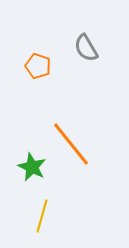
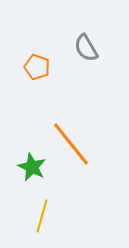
orange pentagon: moved 1 px left, 1 px down
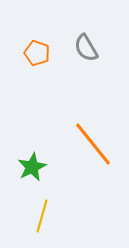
orange pentagon: moved 14 px up
orange line: moved 22 px right
green star: rotated 20 degrees clockwise
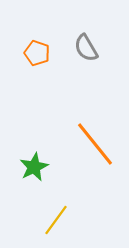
orange line: moved 2 px right
green star: moved 2 px right
yellow line: moved 14 px right, 4 px down; rotated 20 degrees clockwise
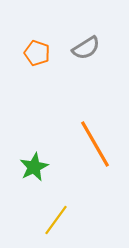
gray semicircle: rotated 92 degrees counterclockwise
orange line: rotated 9 degrees clockwise
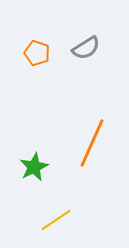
orange line: moved 3 px left, 1 px up; rotated 54 degrees clockwise
yellow line: rotated 20 degrees clockwise
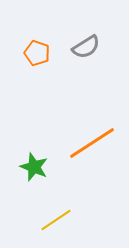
gray semicircle: moved 1 px up
orange line: rotated 33 degrees clockwise
green star: rotated 24 degrees counterclockwise
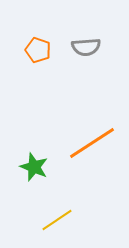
gray semicircle: rotated 28 degrees clockwise
orange pentagon: moved 1 px right, 3 px up
yellow line: moved 1 px right
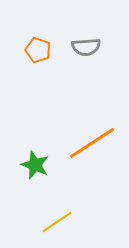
green star: moved 1 px right, 2 px up
yellow line: moved 2 px down
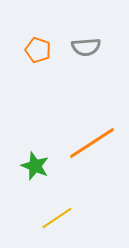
green star: moved 1 px down
yellow line: moved 4 px up
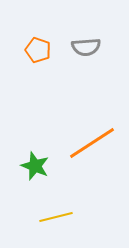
yellow line: moved 1 px left, 1 px up; rotated 20 degrees clockwise
